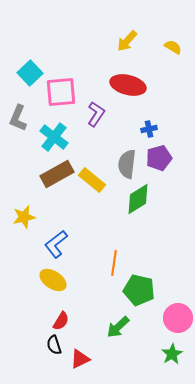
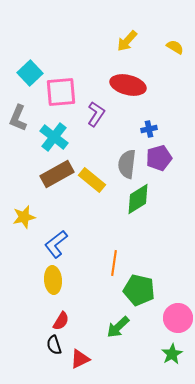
yellow semicircle: moved 2 px right
yellow ellipse: rotated 52 degrees clockwise
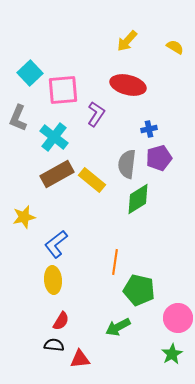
pink square: moved 2 px right, 2 px up
orange line: moved 1 px right, 1 px up
green arrow: rotated 15 degrees clockwise
black semicircle: rotated 114 degrees clockwise
red triangle: rotated 20 degrees clockwise
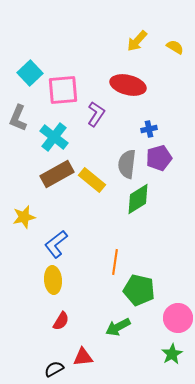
yellow arrow: moved 10 px right
black semicircle: moved 24 px down; rotated 36 degrees counterclockwise
red triangle: moved 3 px right, 2 px up
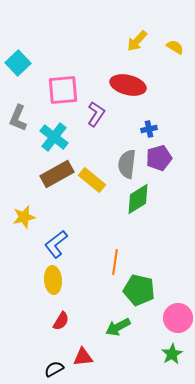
cyan square: moved 12 px left, 10 px up
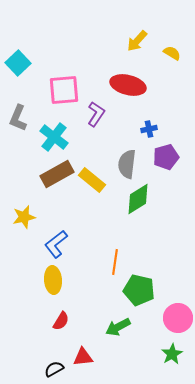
yellow semicircle: moved 3 px left, 6 px down
pink square: moved 1 px right
purple pentagon: moved 7 px right, 1 px up
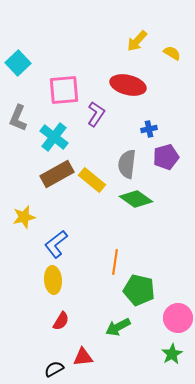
green diamond: moved 2 px left; rotated 68 degrees clockwise
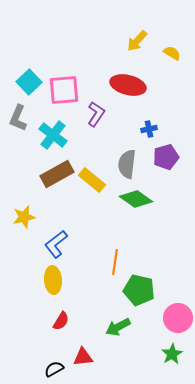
cyan square: moved 11 px right, 19 px down
cyan cross: moved 1 px left, 2 px up
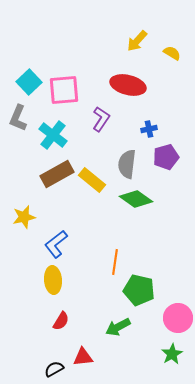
purple L-shape: moved 5 px right, 5 px down
